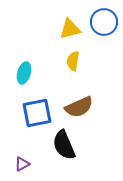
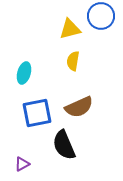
blue circle: moved 3 px left, 6 px up
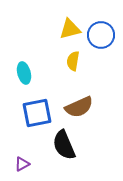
blue circle: moved 19 px down
cyan ellipse: rotated 30 degrees counterclockwise
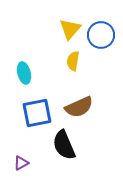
yellow triangle: rotated 35 degrees counterclockwise
purple triangle: moved 1 px left, 1 px up
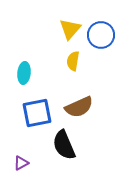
cyan ellipse: rotated 20 degrees clockwise
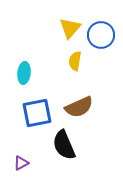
yellow triangle: moved 1 px up
yellow semicircle: moved 2 px right
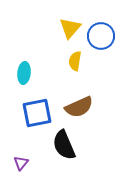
blue circle: moved 1 px down
purple triangle: rotated 21 degrees counterclockwise
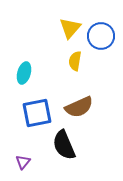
cyan ellipse: rotated 10 degrees clockwise
purple triangle: moved 2 px right, 1 px up
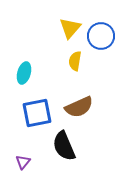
black semicircle: moved 1 px down
